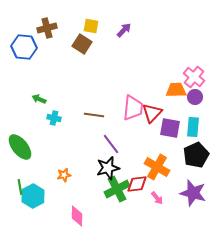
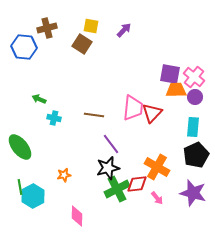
purple square: moved 54 px up
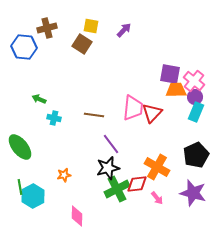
pink cross: moved 4 px down
cyan rectangle: moved 3 px right, 15 px up; rotated 18 degrees clockwise
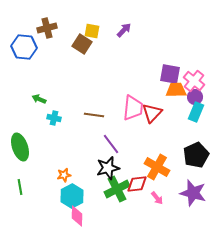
yellow square: moved 1 px right, 5 px down
green ellipse: rotated 20 degrees clockwise
cyan hexagon: moved 39 px right
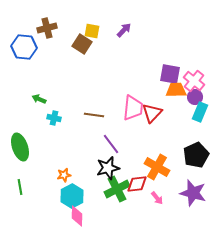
cyan rectangle: moved 4 px right
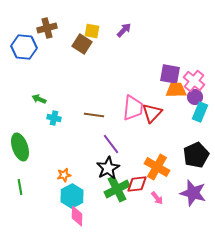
black star: rotated 15 degrees counterclockwise
